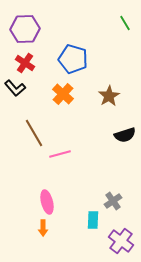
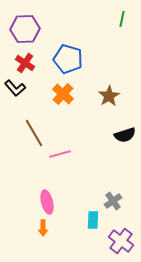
green line: moved 3 px left, 4 px up; rotated 42 degrees clockwise
blue pentagon: moved 5 px left
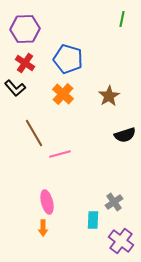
gray cross: moved 1 px right, 1 px down
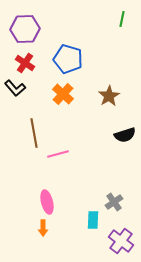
brown line: rotated 20 degrees clockwise
pink line: moved 2 px left
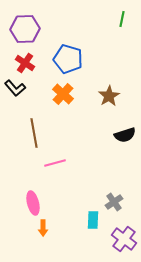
pink line: moved 3 px left, 9 px down
pink ellipse: moved 14 px left, 1 px down
purple cross: moved 3 px right, 2 px up
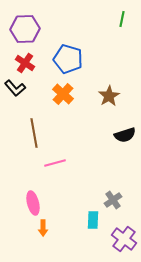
gray cross: moved 1 px left, 2 px up
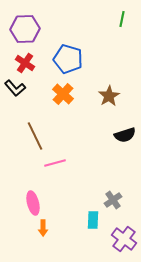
brown line: moved 1 px right, 3 px down; rotated 16 degrees counterclockwise
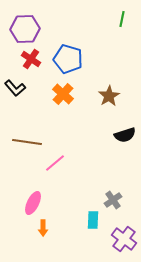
red cross: moved 6 px right, 4 px up
brown line: moved 8 px left, 6 px down; rotated 56 degrees counterclockwise
pink line: rotated 25 degrees counterclockwise
pink ellipse: rotated 40 degrees clockwise
